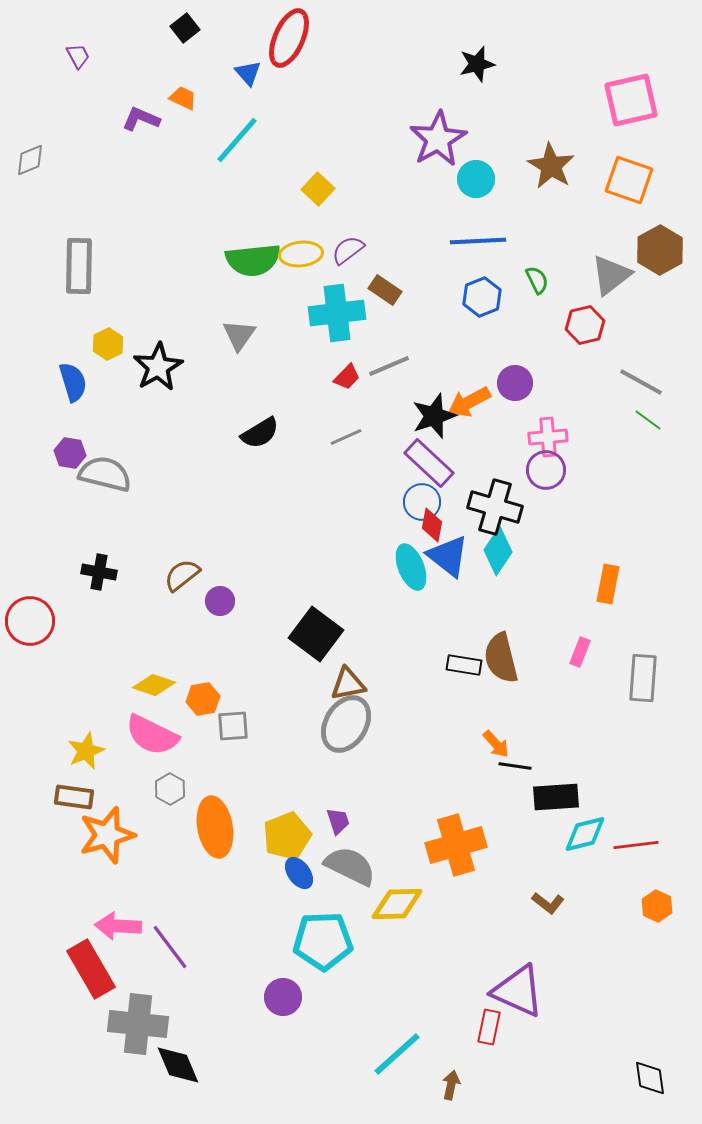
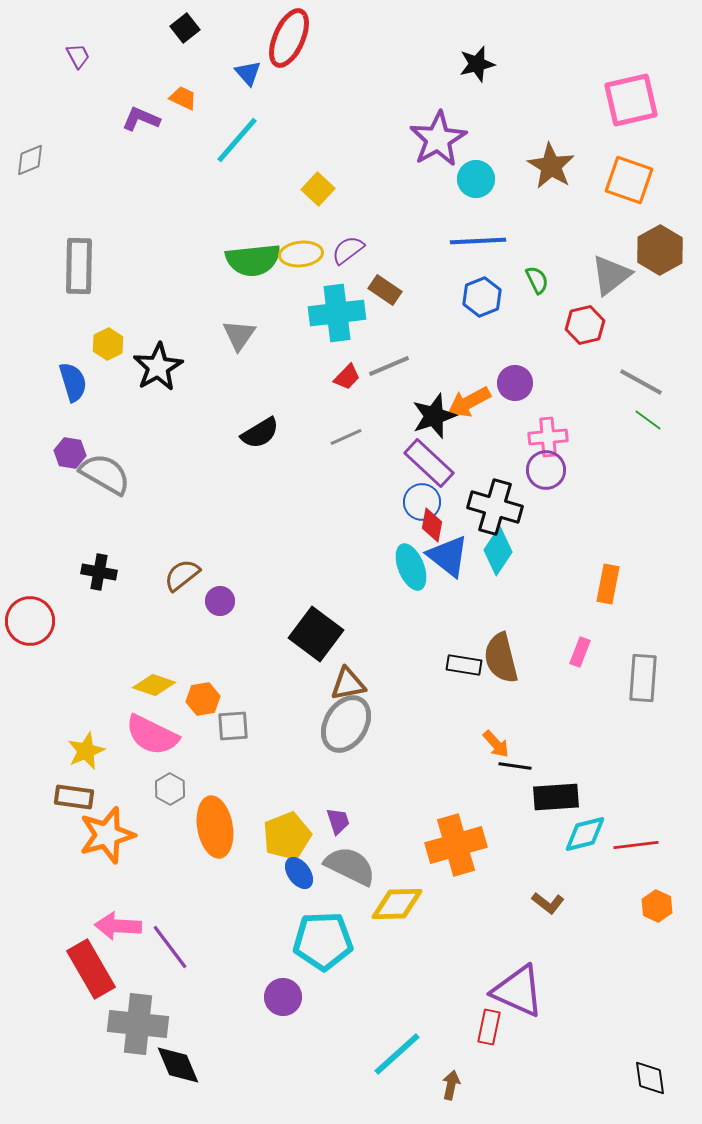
gray semicircle at (105, 474): rotated 16 degrees clockwise
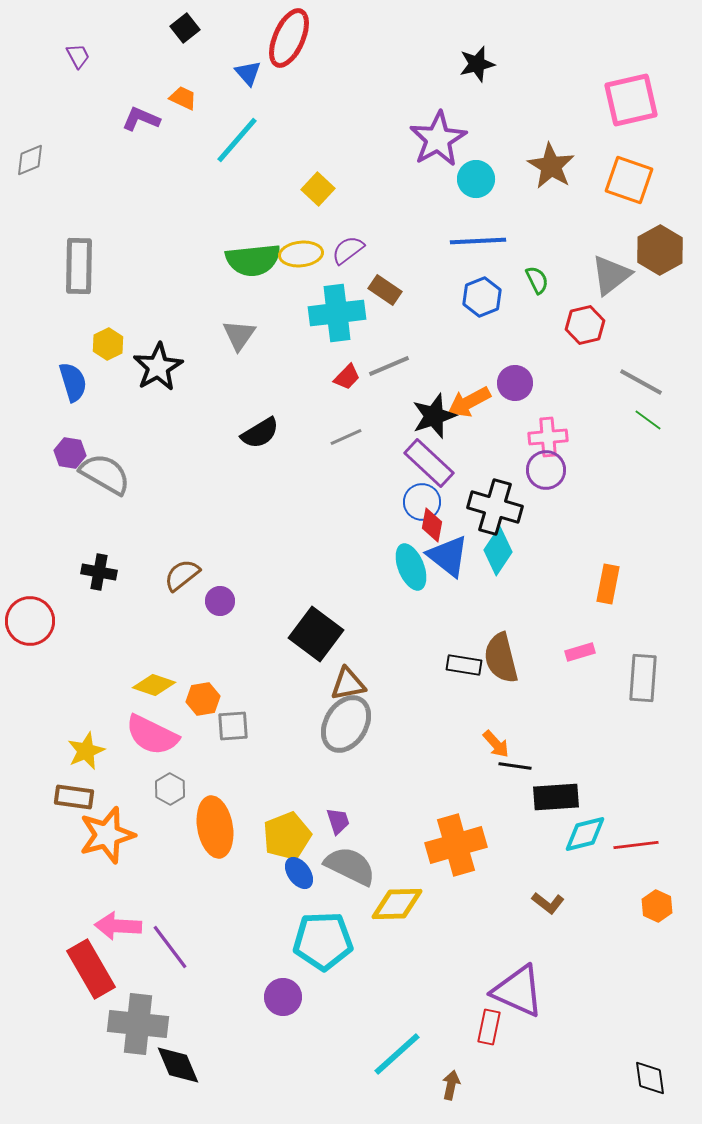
pink rectangle at (580, 652): rotated 52 degrees clockwise
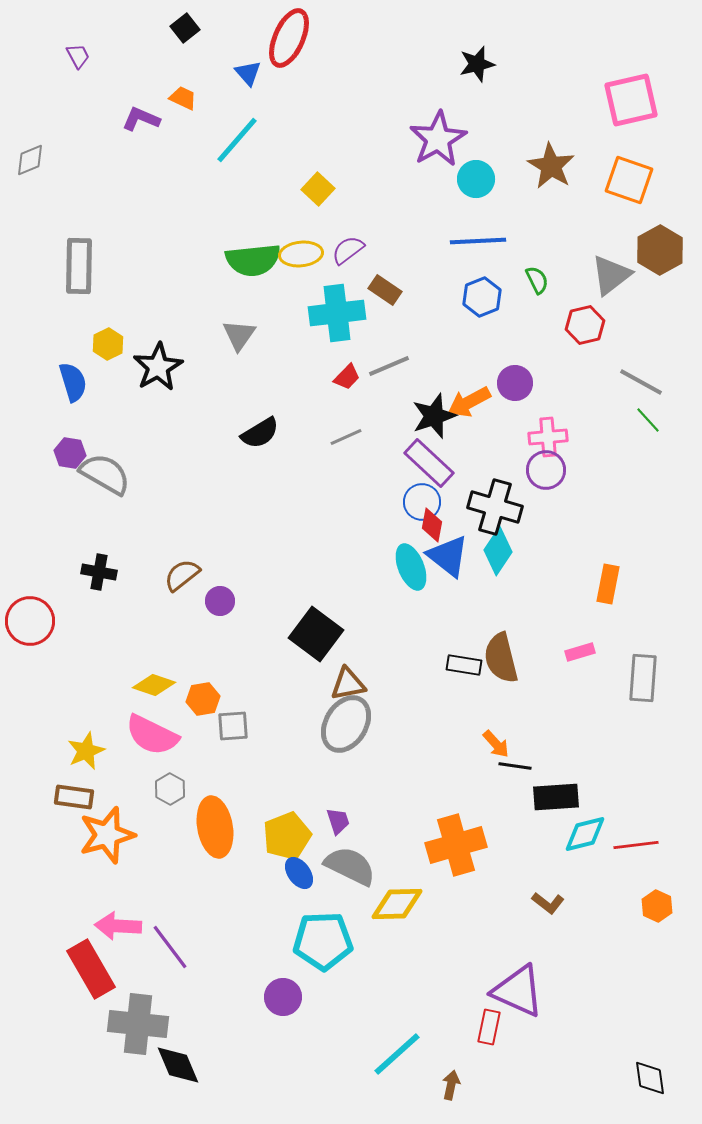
green line at (648, 420): rotated 12 degrees clockwise
